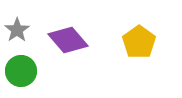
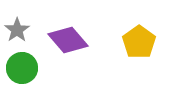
green circle: moved 1 px right, 3 px up
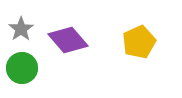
gray star: moved 4 px right, 1 px up
yellow pentagon: rotated 12 degrees clockwise
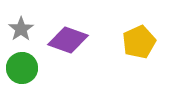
purple diamond: rotated 30 degrees counterclockwise
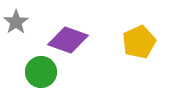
gray star: moved 5 px left, 7 px up
green circle: moved 19 px right, 4 px down
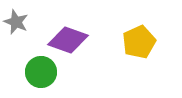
gray star: rotated 15 degrees counterclockwise
